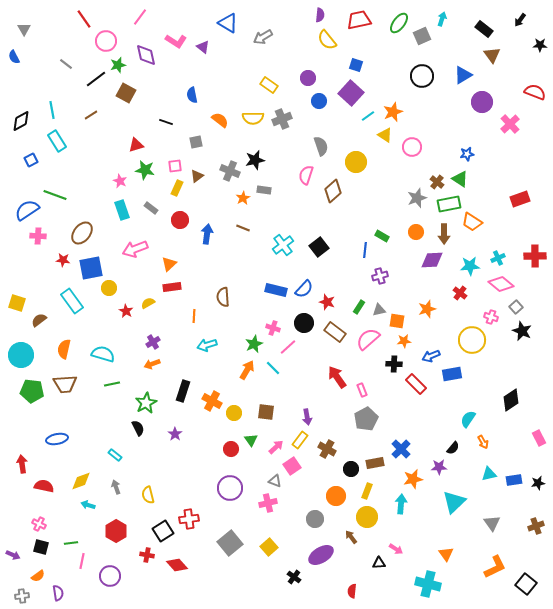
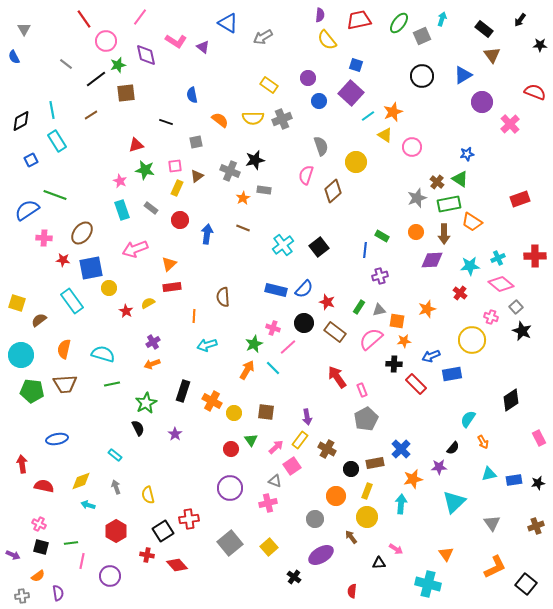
brown square at (126, 93): rotated 36 degrees counterclockwise
pink cross at (38, 236): moved 6 px right, 2 px down
pink semicircle at (368, 339): moved 3 px right
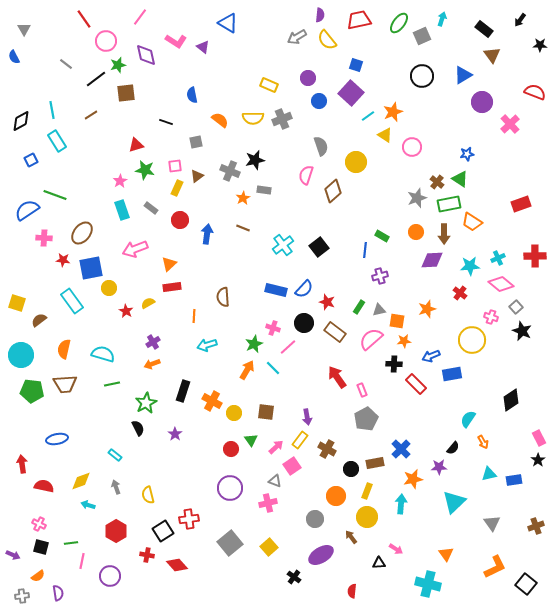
gray arrow at (263, 37): moved 34 px right
yellow rectangle at (269, 85): rotated 12 degrees counterclockwise
pink star at (120, 181): rotated 16 degrees clockwise
red rectangle at (520, 199): moved 1 px right, 5 px down
black star at (538, 483): moved 23 px up; rotated 24 degrees counterclockwise
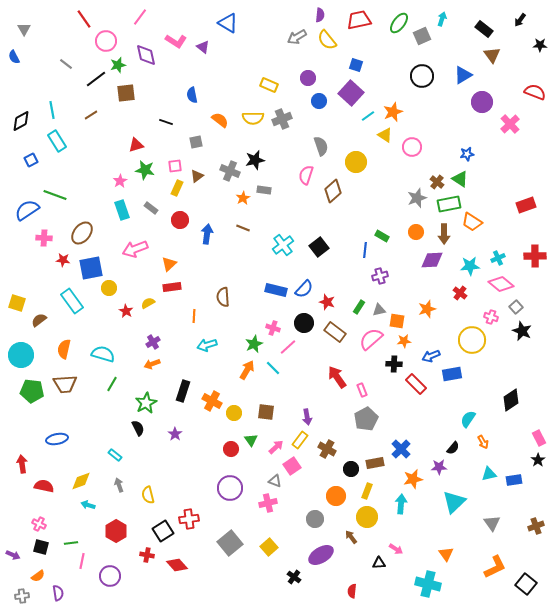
red rectangle at (521, 204): moved 5 px right, 1 px down
green line at (112, 384): rotated 49 degrees counterclockwise
gray arrow at (116, 487): moved 3 px right, 2 px up
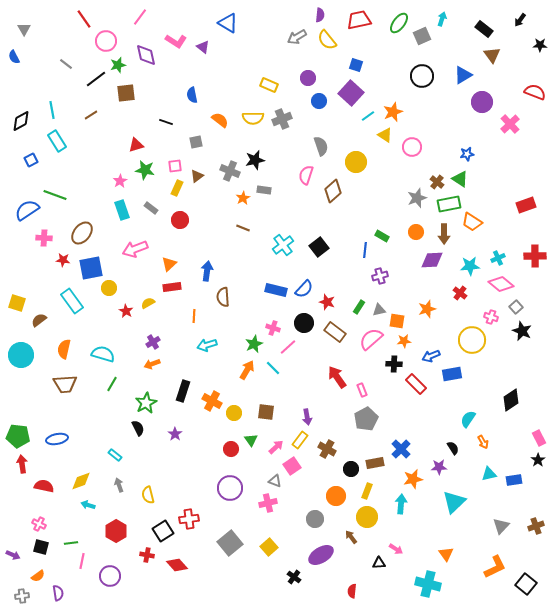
blue arrow at (207, 234): moved 37 px down
green pentagon at (32, 391): moved 14 px left, 45 px down
black semicircle at (453, 448): rotated 72 degrees counterclockwise
gray triangle at (492, 523): moved 9 px right, 3 px down; rotated 18 degrees clockwise
